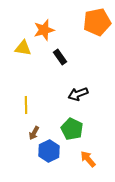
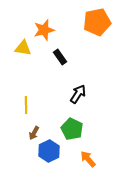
black arrow: rotated 144 degrees clockwise
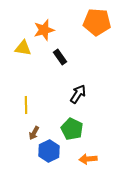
orange pentagon: rotated 16 degrees clockwise
orange arrow: rotated 54 degrees counterclockwise
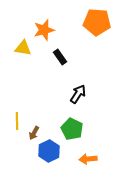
yellow line: moved 9 px left, 16 px down
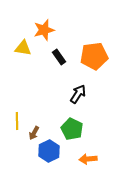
orange pentagon: moved 3 px left, 34 px down; rotated 12 degrees counterclockwise
black rectangle: moved 1 px left
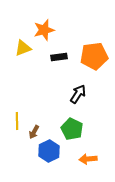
yellow triangle: rotated 30 degrees counterclockwise
black rectangle: rotated 63 degrees counterclockwise
brown arrow: moved 1 px up
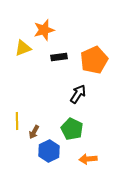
orange pentagon: moved 4 px down; rotated 16 degrees counterclockwise
